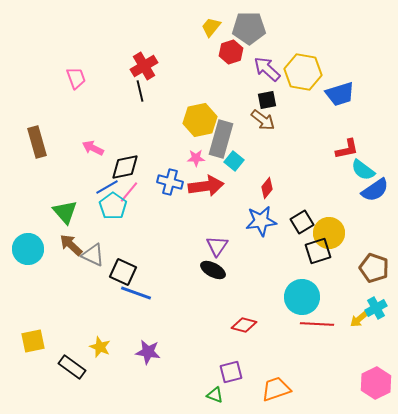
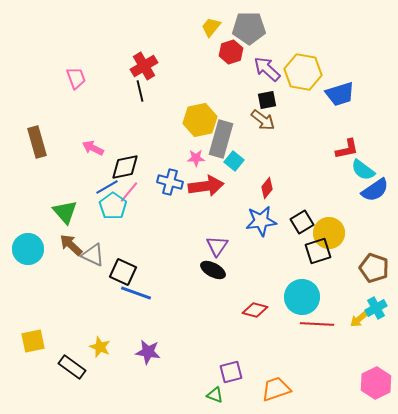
red diamond at (244, 325): moved 11 px right, 15 px up
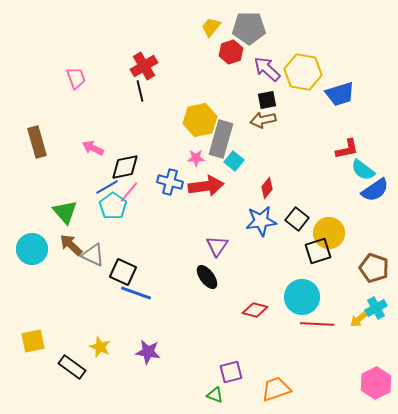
brown arrow at (263, 120): rotated 130 degrees clockwise
black square at (302, 222): moved 5 px left, 3 px up; rotated 20 degrees counterclockwise
cyan circle at (28, 249): moved 4 px right
black ellipse at (213, 270): moved 6 px left, 7 px down; rotated 25 degrees clockwise
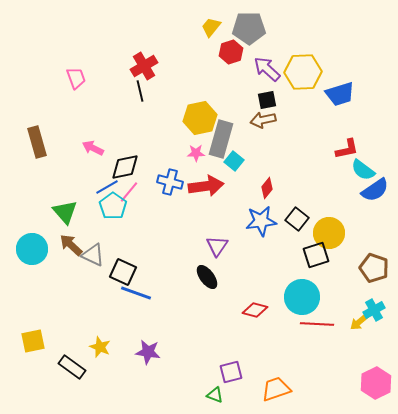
yellow hexagon at (303, 72): rotated 12 degrees counterclockwise
yellow hexagon at (200, 120): moved 2 px up
pink star at (196, 158): moved 5 px up
black square at (318, 251): moved 2 px left, 4 px down
cyan cross at (376, 308): moved 2 px left, 2 px down
yellow arrow at (359, 319): moved 3 px down
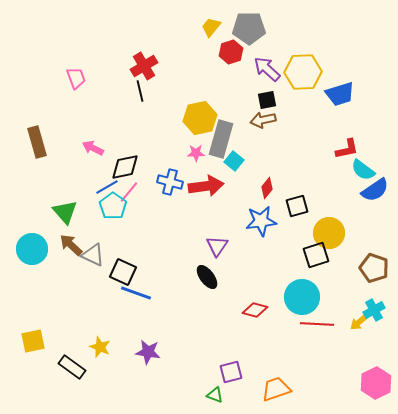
black square at (297, 219): moved 13 px up; rotated 35 degrees clockwise
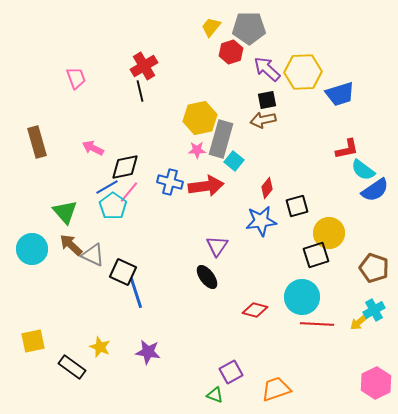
pink star at (196, 153): moved 1 px right, 3 px up
blue line at (136, 293): rotated 52 degrees clockwise
purple square at (231, 372): rotated 15 degrees counterclockwise
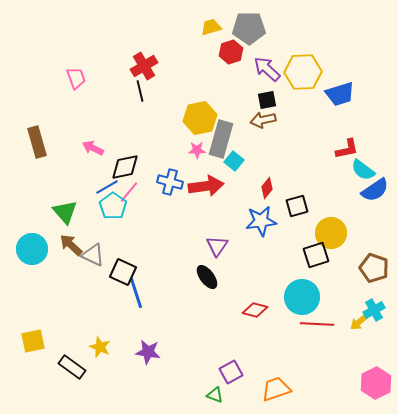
yellow trapezoid at (211, 27): rotated 35 degrees clockwise
yellow circle at (329, 233): moved 2 px right
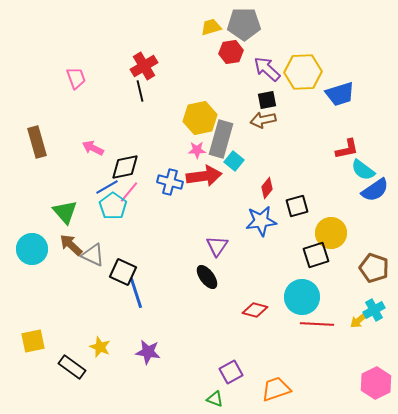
gray pentagon at (249, 28): moved 5 px left, 4 px up
red hexagon at (231, 52): rotated 10 degrees clockwise
red arrow at (206, 186): moved 2 px left, 10 px up
yellow arrow at (359, 322): moved 2 px up
green triangle at (215, 395): moved 4 px down
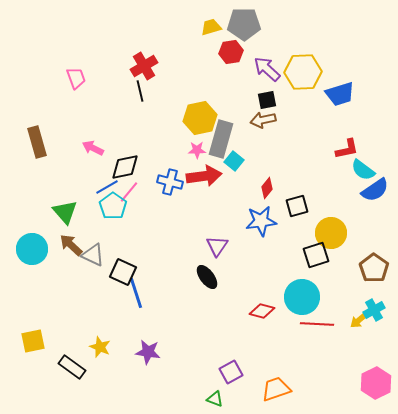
brown pentagon at (374, 268): rotated 16 degrees clockwise
red diamond at (255, 310): moved 7 px right, 1 px down
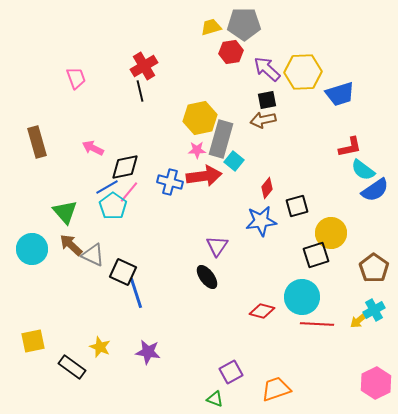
red L-shape at (347, 149): moved 3 px right, 2 px up
